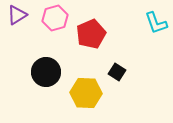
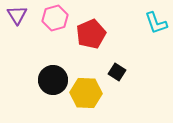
purple triangle: rotated 30 degrees counterclockwise
black circle: moved 7 px right, 8 px down
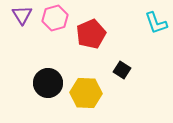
purple triangle: moved 5 px right
black square: moved 5 px right, 2 px up
black circle: moved 5 px left, 3 px down
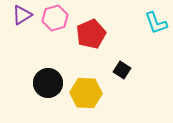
purple triangle: rotated 30 degrees clockwise
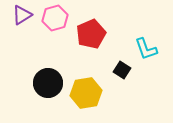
cyan L-shape: moved 10 px left, 26 px down
yellow hexagon: rotated 12 degrees counterclockwise
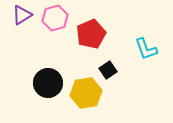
black square: moved 14 px left; rotated 24 degrees clockwise
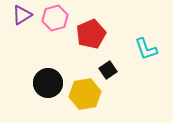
yellow hexagon: moved 1 px left, 1 px down
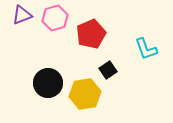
purple triangle: rotated 10 degrees clockwise
